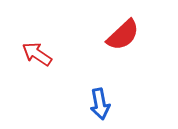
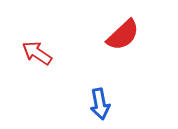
red arrow: moved 1 px up
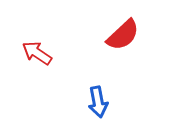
blue arrow: moved 2 px left, 2 px up
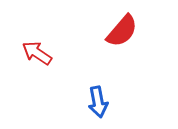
red semicircle: moved 1 px left, 4 px up; rotated 6 degrees counterclockwise
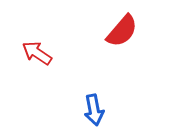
blue arrow: moved 4 px left, 8 px down
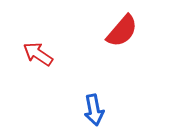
red arrow: moved 1 px right, 1 px down
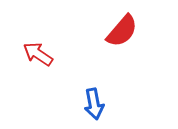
blue arrow: moved 6 px up
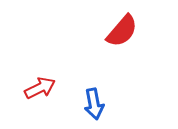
red arrow: moved 2 px right, 34 px down; rotated 120 degrees clockwise
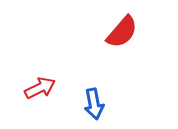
red semicircle: moved 1 px down
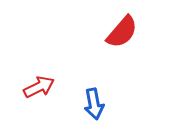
red arrow: moved 1 px left, 1 px up
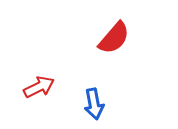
red semicircle: moved 8 px left, 6 px down
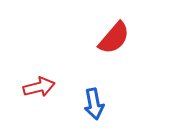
red arrow: rotated 12 degrees clockwise
